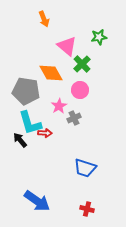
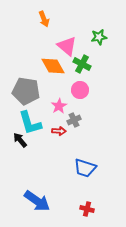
green cross: rotated 18 degrees counterclockwise
orange diamond: moved 2 px right, 7 px up
gray cross: moved 2 px down
red arrow: moved 14 px right, 2 px up
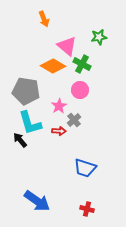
orange diamond: rotated 30 degrees counterclockwise
gray cross: rotated 16 degrees counterclockwise
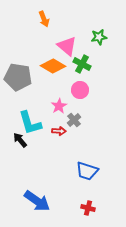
gray pentagon: moved 8 px left, 14 px up
blue trapezoid: moved 2 px right, 3 px down
red cross: moved 1 px right, 1 px up
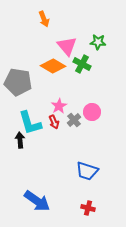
green star: moved 1 px left, 5 px down; rotated 14 degrees clockwise
pink triangle: rotated 10 degrees clockwise
gray pentagon: moved 5 px down
pink circle: moved 12 px right, 22 px down
red arrow: moved 5 px left, 9 px up; rotated 64 degrees clockwise
black arrow: rotated 35 degrees clockwise
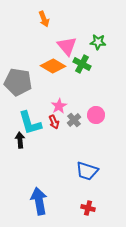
pink circle: moved 4 px right, 3 px down
blue arrow: moved 2 px right; rotated 136 degrees counterclockwise
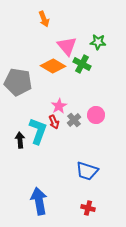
cyan L-shape: moved 8 px right, 8 px down; rotated 144 degrees counterclockwise
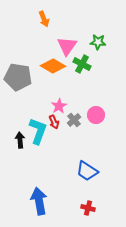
pink triangle: rotated 15 degrees clockwise
gray pentagon: moved 5 px up
blue trapezoid: rotated 15 degrees clockwise
